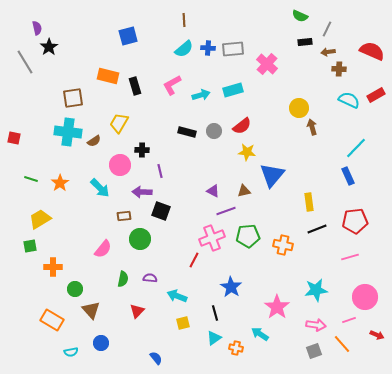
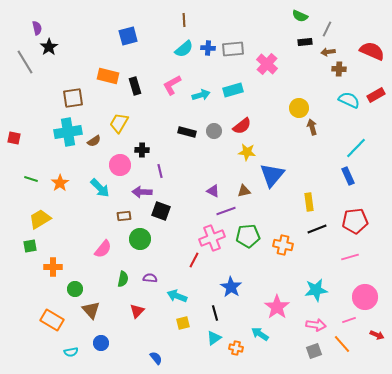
cyan cross at (68, 132): rotated 16 degrees counterclockwise
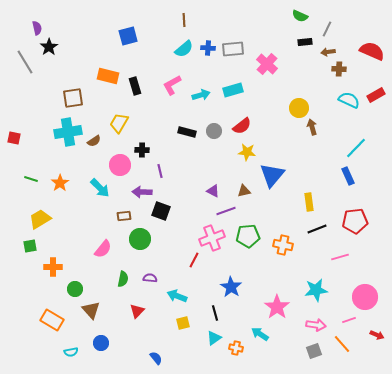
pink line at (350, 257): moved 10 px left
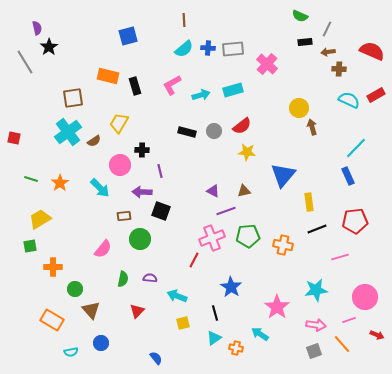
cyan cross at (68, 132): rotated 28 degrees counterclockwise
blue triangle at (272, 175): moved 11 px right
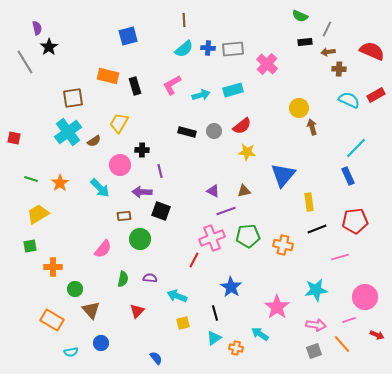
yellow trapezoid at (40, 219): moved 2 px left, 5 px up
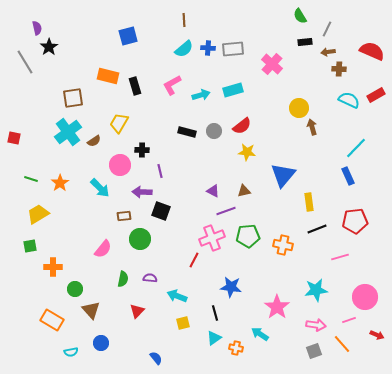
green semicircle at (300, 16): rotated 35 degrees clockwise
pink cross at (267, 64): moved 5 px right
blue star at (231, 287): rotated 25 degrees counterclockwise
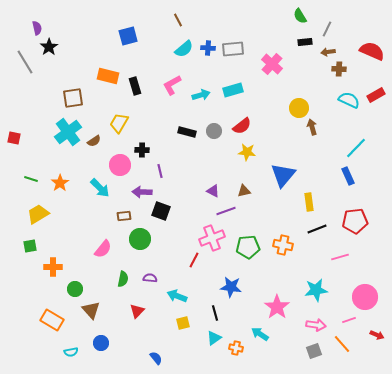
brown line at (184, 20): moved 6 px left; rotated 24 degrees counterclockwise
green pentagon at (248, 236): moved 11 px down
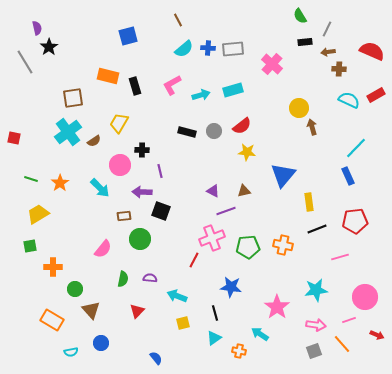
orange cross at (236, 348): moved 3 px right, 3 px down
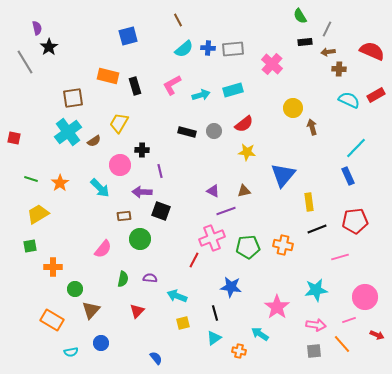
yellow circle at (299, 108): moved 6 px left
red semicircle at (242, 126): moved 2 px right, 2 px up
brown triangle at (91, 310): rotated 24 degrees clockwise
gray square at (314, 351): rotated 14 degrees clockwise
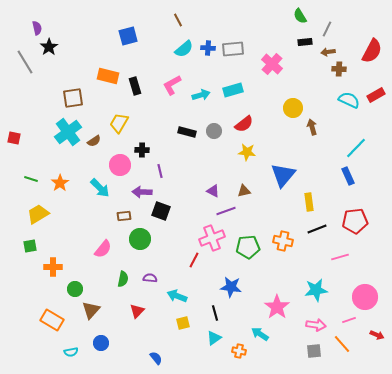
red semicircle at (372, 51): rotated 95 degrees clockwise
orange cross at (283, 245): moved 4 px up
